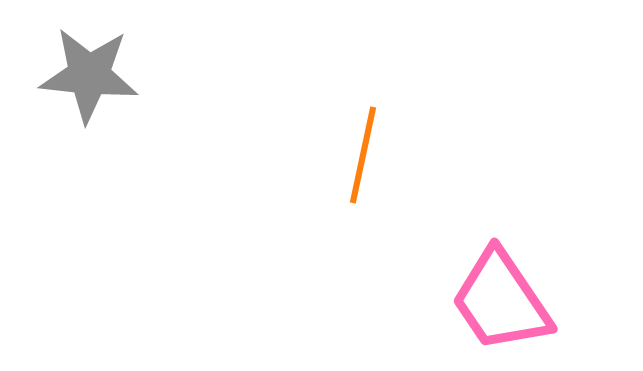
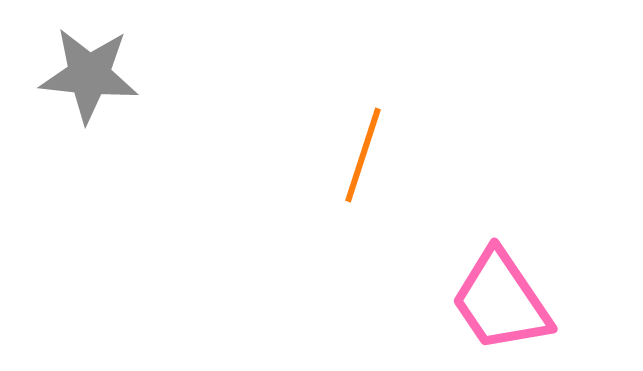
orange line: rotated 6 degrees clockwise
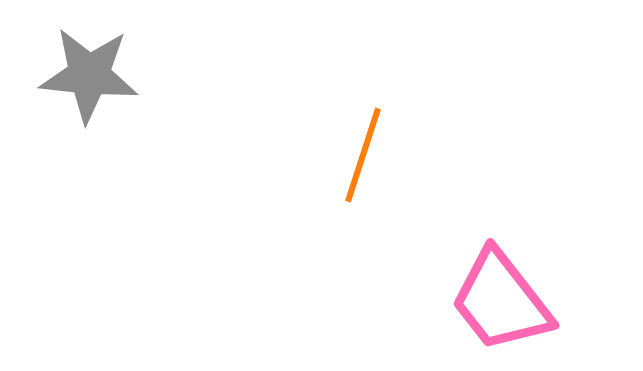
pink trapezoid: rotated 4 degrees counterclockwise
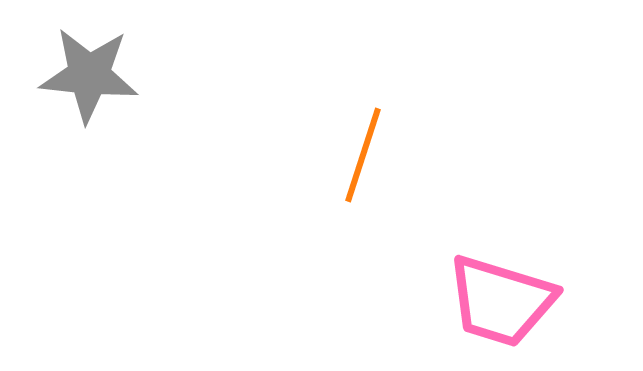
pink trapezoid: rotated 35 degrees counterclockwise
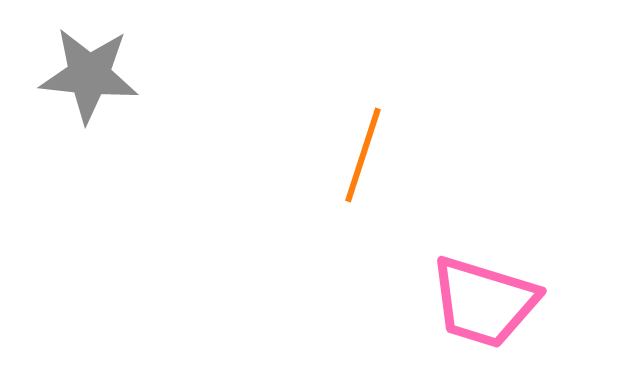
pink trapezoid: moved 17 px left, 1 px down
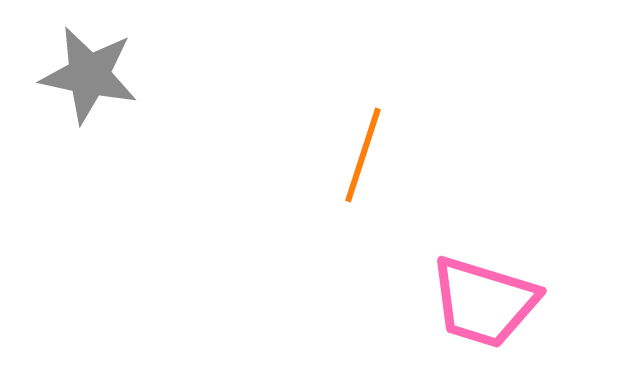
gray star: rotated 6 degrees clockwise
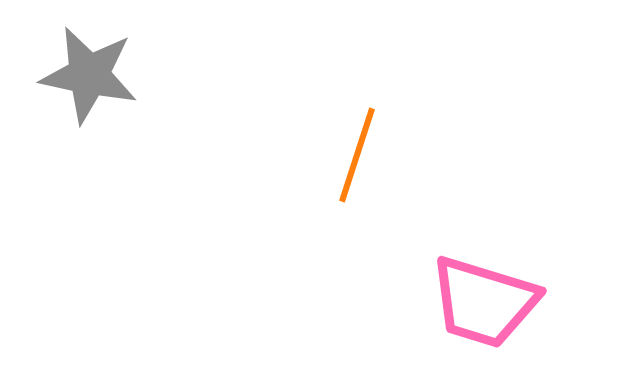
orange line: moved 6 px left
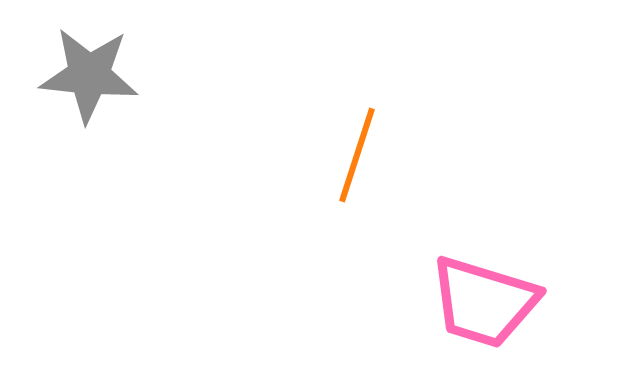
gray star: rotated 6 degrees counterclockwise
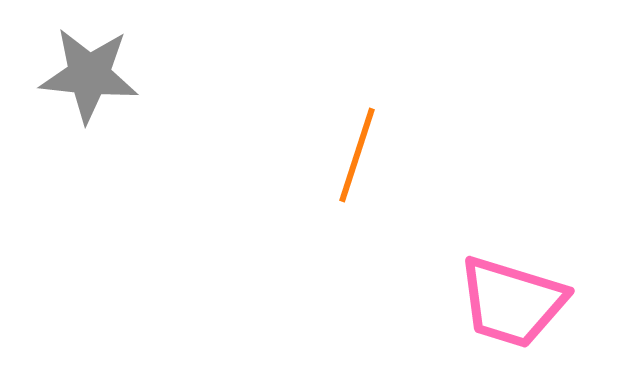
pink trapezoid: moved 28 px right
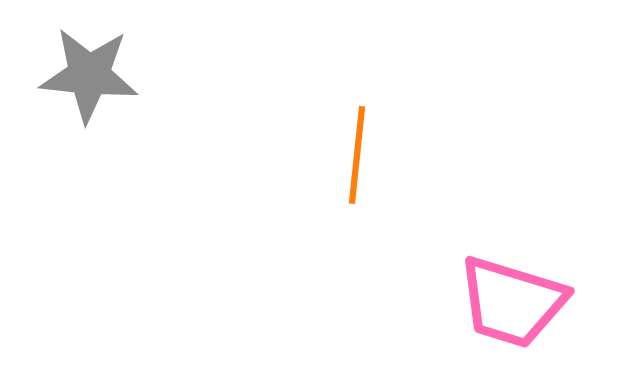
orange line: rotated 12 degrees counterclockwise
